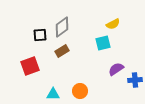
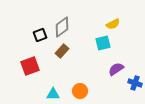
black square: rotated 16 degrees counterclockwise
brown rectangle: rotated 16 degrees counterclockwise
blue cross: moved 3 px down; rotated 24 degrees clockwise
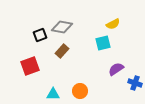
gray diamond: rotated 45 degrees clockwise
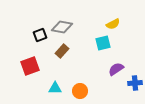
blue cross: rotated 24 degrees counterclockwise
cyan triangle: moved 2 px right, 6 px up
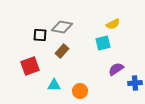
black square: rotated 24 degrees clockwise
cyan triangle: moved 1 px left, 3 px up
